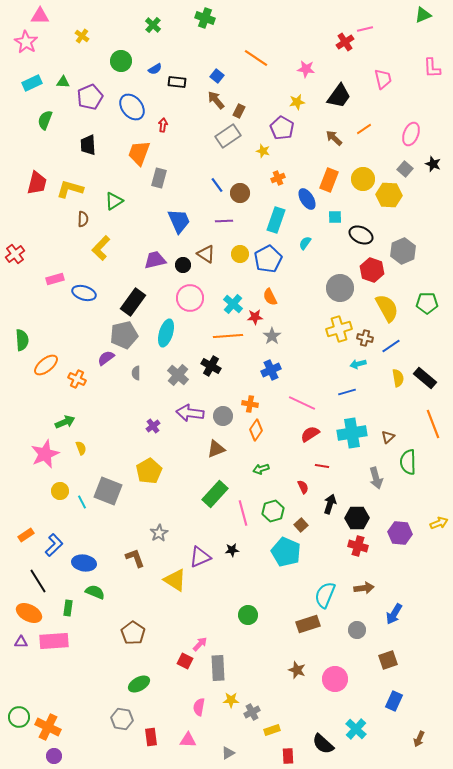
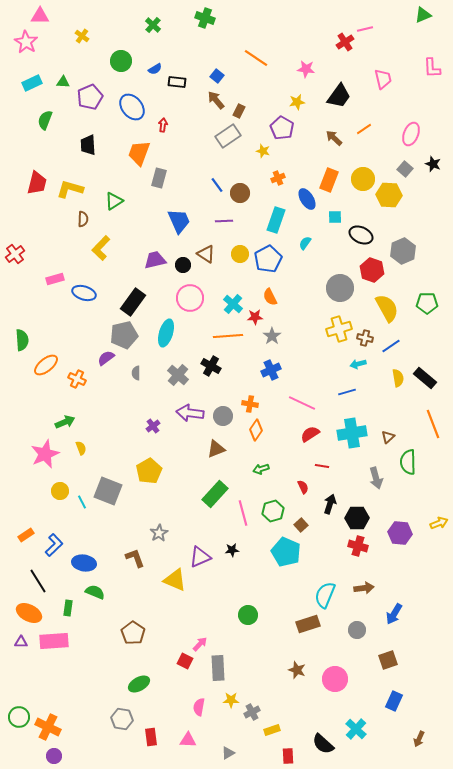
yellow triangle at (175, 580): rotated 10 degrees counterclockwise
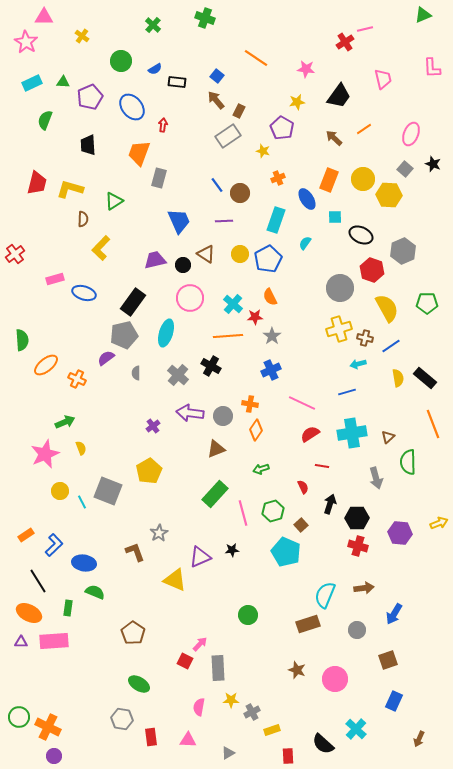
pink triangle at (40, 16): moved 4 px right, 1 px down
brown L-shape at (135, 558): moved 6 px up
green ellipse at (139, 684): rotated 60 degrees clockwise
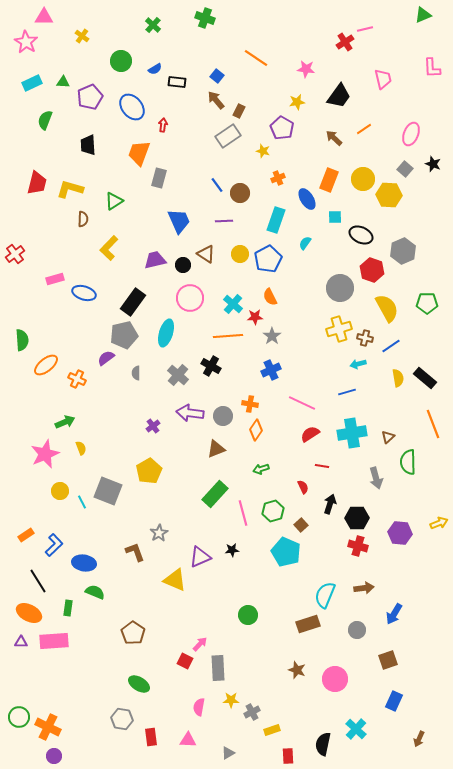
yellow L-shape at (101, 248): moved 8 px right
black semicircle at (323, 744): rotated 60 degrees clockwise
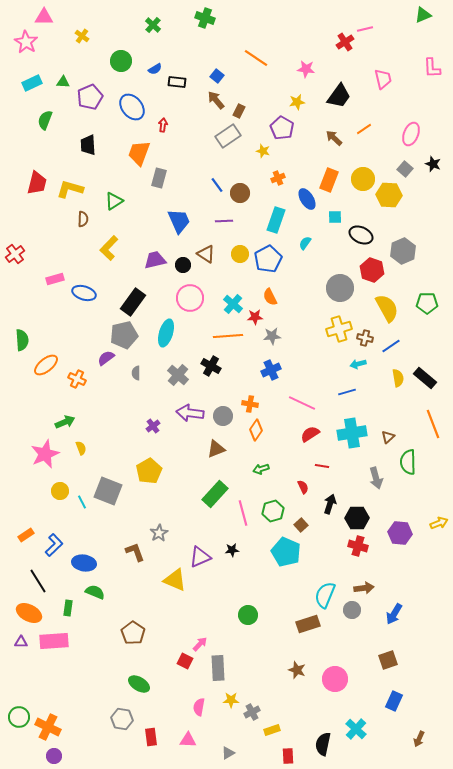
gray star at (272, 336): rotated 30 degrees clockwise
gray circle at (357, 630): moved 5 px left, 20 px up
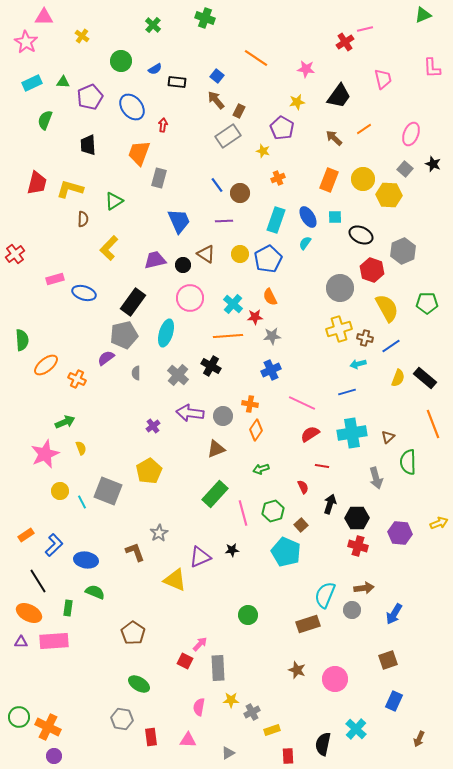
blue ellipse at (307, 199): moved 1 px right, 18 px down
yellow semicircle at (398, 378): rotated 30 degrees clockwise
blue ellipse at (84, 563): moved 2 px right, 3 px up
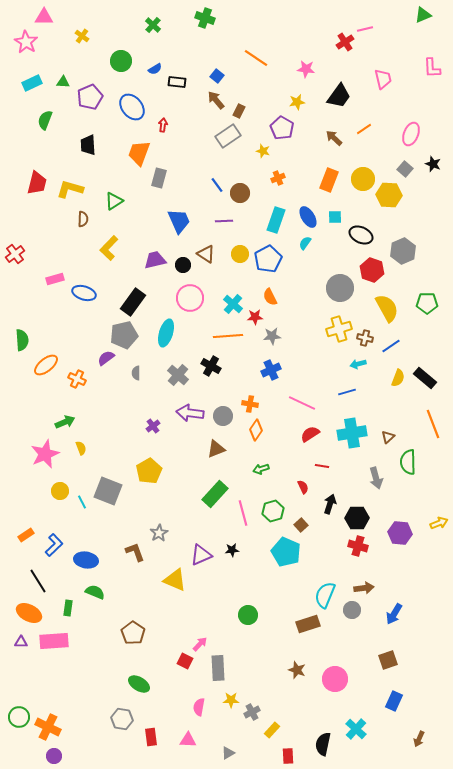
purple triangle at (200, 557): moved 1 px right, 2 px up
yellow rectangle at (272, 730): rotated 28 degrees counterclockwise
